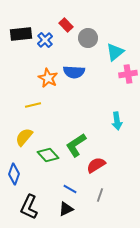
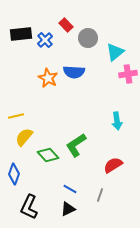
yellow line: moved 17 px left, 11 px down
red semicircle: moved 17 px right
black triangle: moved 2 px right
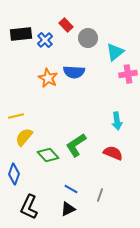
red semicircle: moved 12 px up; rotated 54 degrees clockwise
blue line: moved 1 px right
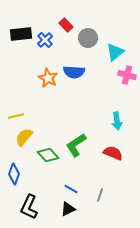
pink cross: moved 1 px left, 1 px down; rotated 24 degrees clockwise
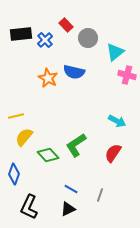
blue semicircle: rotated 10 degrees clockwise
cyan arrow: rotated 54 degrees counterclockwise
red semicircle: rotated 78 degrees counterclockwise
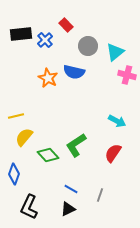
gray circle: moved 8 px down
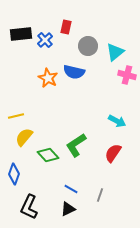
red rectangle: moved 2 px down; rotated 56 degrees clockwise
